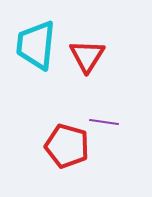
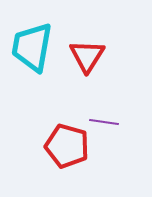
cyan trapezoid: moved 4 px left, 2 px down; rotated 4 degrees clockwise
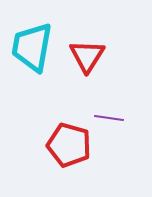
purple line: moved 5 px right, 4 px up
red pentagon: moved 2 px right, 1 px up
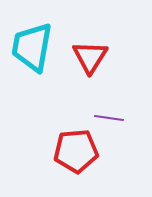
red triangle: moved 3 px right, 1 px down
red pentagon: moved 7 px right, 6 px down; rotated 21 degrees counterclockwise
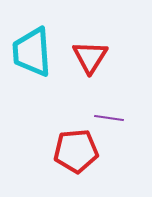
cyan trapezoid: moved 5 px down; rotated 14 degrees counterclockwise
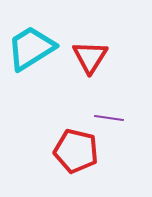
cyan trapezoid: moved 1 px left, 4 px up; rotated 62 degrees clockwise
red pentagon: rotated 18 degrees clockwise
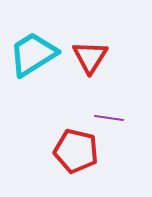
cyan trapezoid: moved 2 px right, 6 px down
